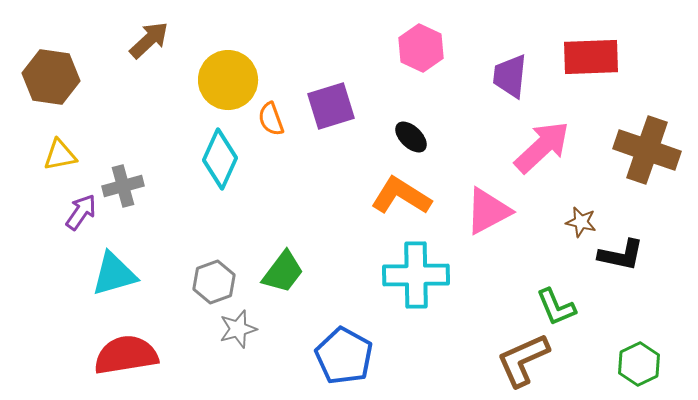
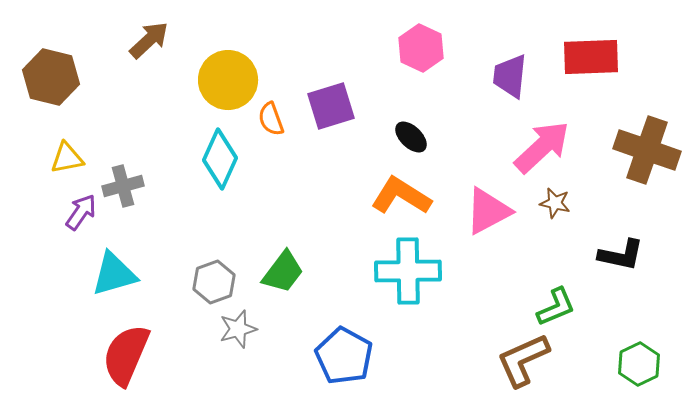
brown hexagon: rotated 6 degrees clockwise
yellow triangle: moved 7 px right, 3 px down
brown star: moved 26 px left, 19 px up
cyan cross: moved 8 px left, 4 px up
green L-shape: rotated 90 degrees counterclockwise
red semicircle: rotated 58 degrees counterclockwise
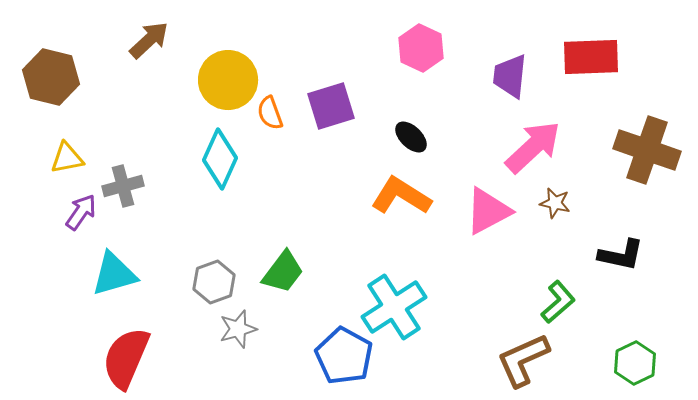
orange semicircle: moved 1 px left, 6 px up
pink arrow: moved 9 px left
cyan cross: moved 14 px left, 36 px down; rotated 32 degrees counterclockwise
green L-shape: moved 2 px right, 5 px up; rotated 18 degrees counterclockwise
red semicircle: moved 3 px down
green hexagon: moved 4 px left, 1 px up
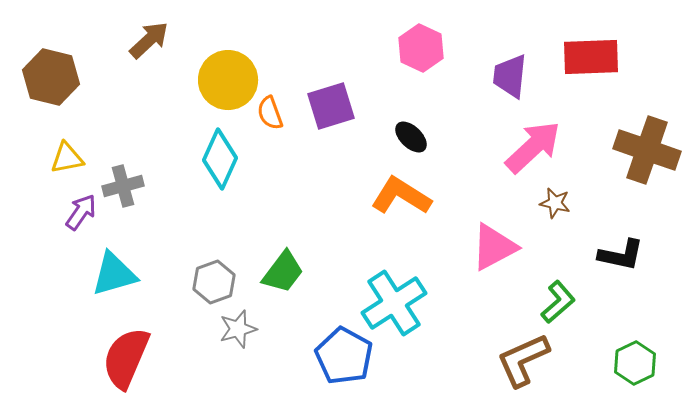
pink triangle: moved 6 px right, 36 px down
cyan cross: moved 4 px up
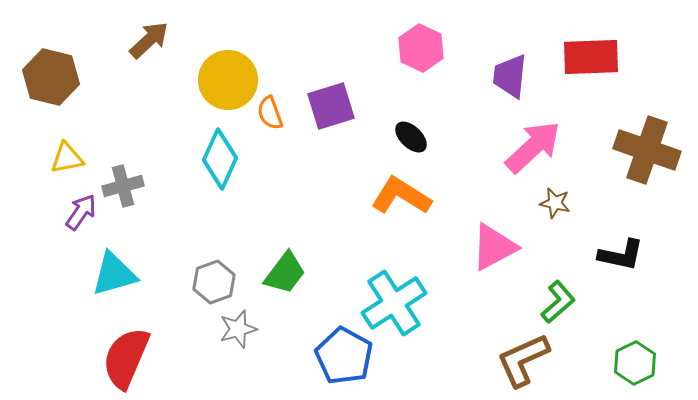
green trapezoid: moved 2 px right, 1 px down
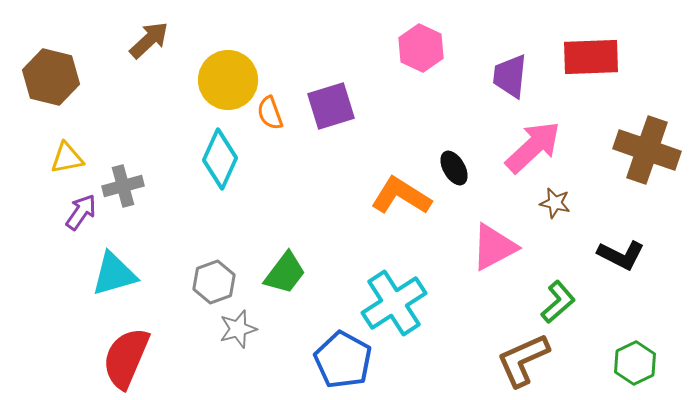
black ellipse: moved 43 px right, 31 px down; rotated 16 degrees clockwise
black L-shape: rotated 15 degrees clockwise
blue pentagon: moved 1 px left, 4 px down
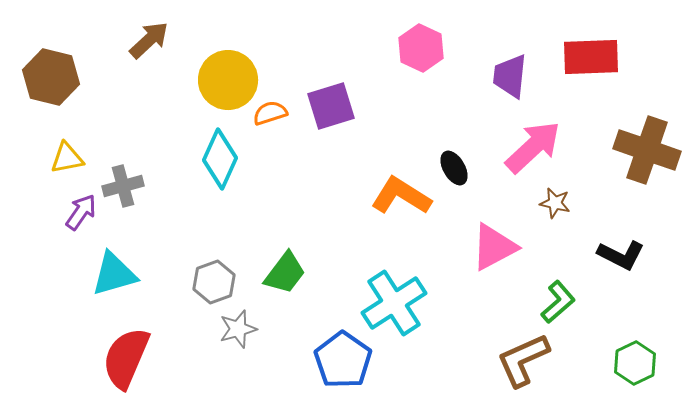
orange semicircle: rotated 92 degrees clockwise
blue pentagon: rotated 6 degrees clockwise
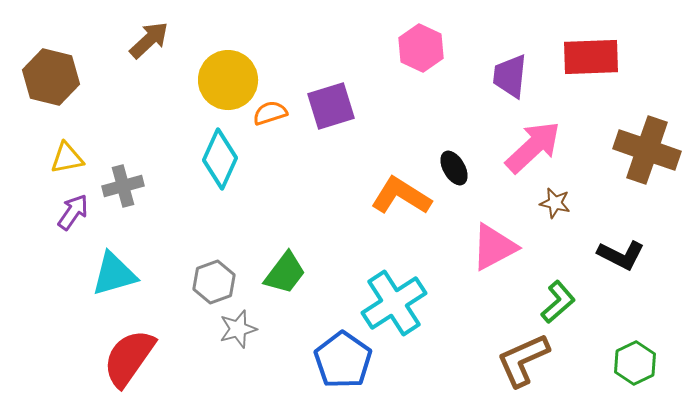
purple arrow: moved 8 px left
red semicircle: moved 3 px right; rotated 12 degrees clockwise
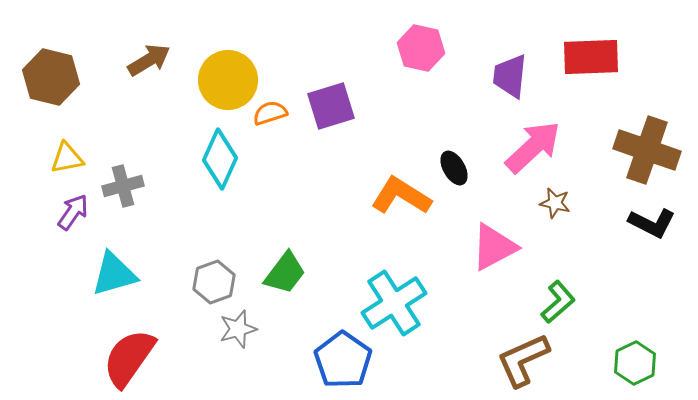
brown arrow: moved 20 px down; rotated 12 degrees clockwise
pink hexagon: rotated 12 degrees counterclockwise
black L-shape: moved 31 px right, 32 px up
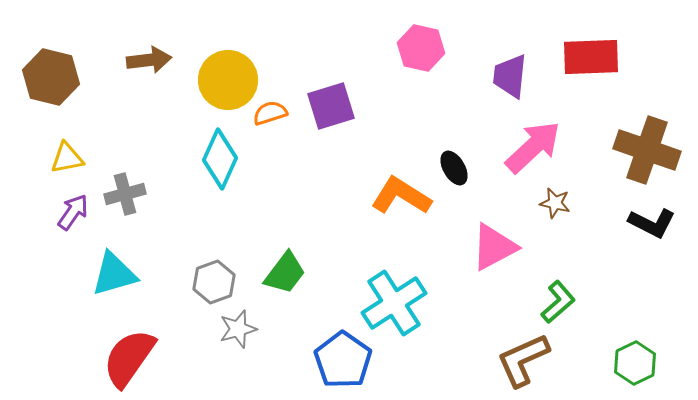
brown arrow: rotated 24 degrees clockwise
gray cross: moved 2 px right, 8 px down
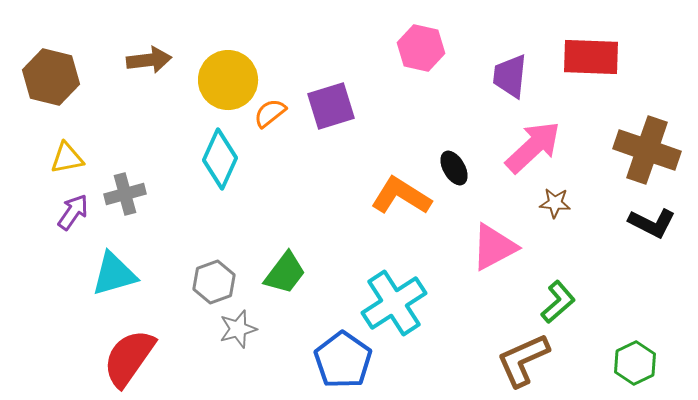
red rectangle: rotated 4 degrees clockwise
orange semicircle: rotated 20 degrees counterclockwise
brown star: rotated 8 degrees counterclockwise
